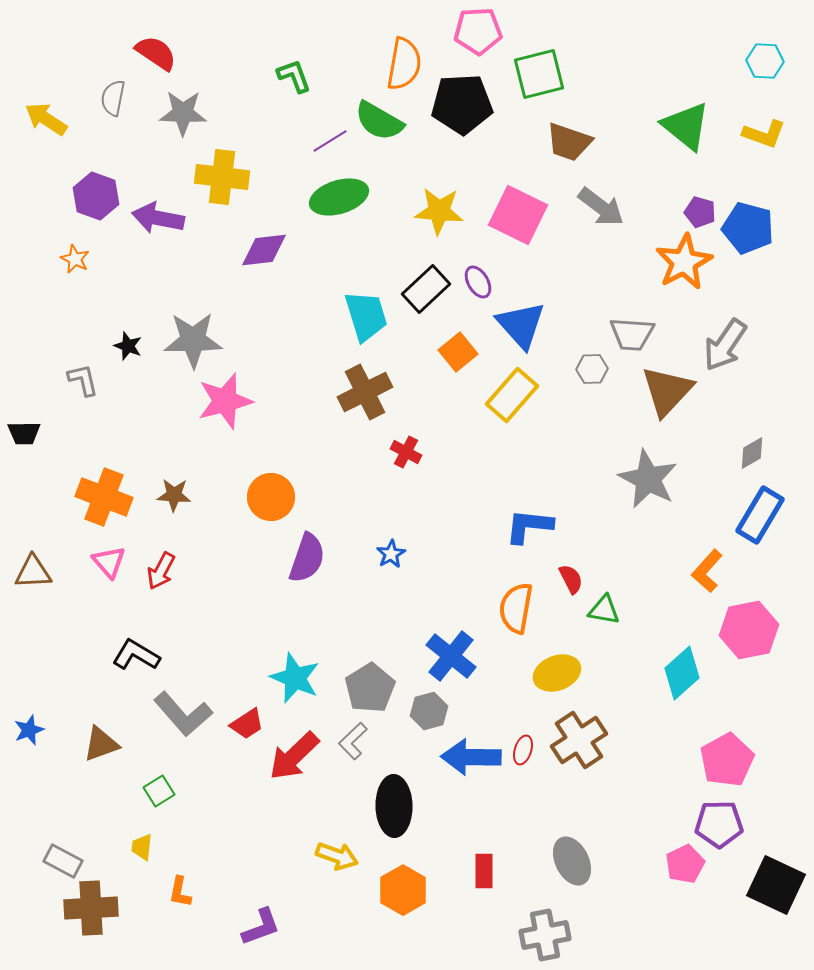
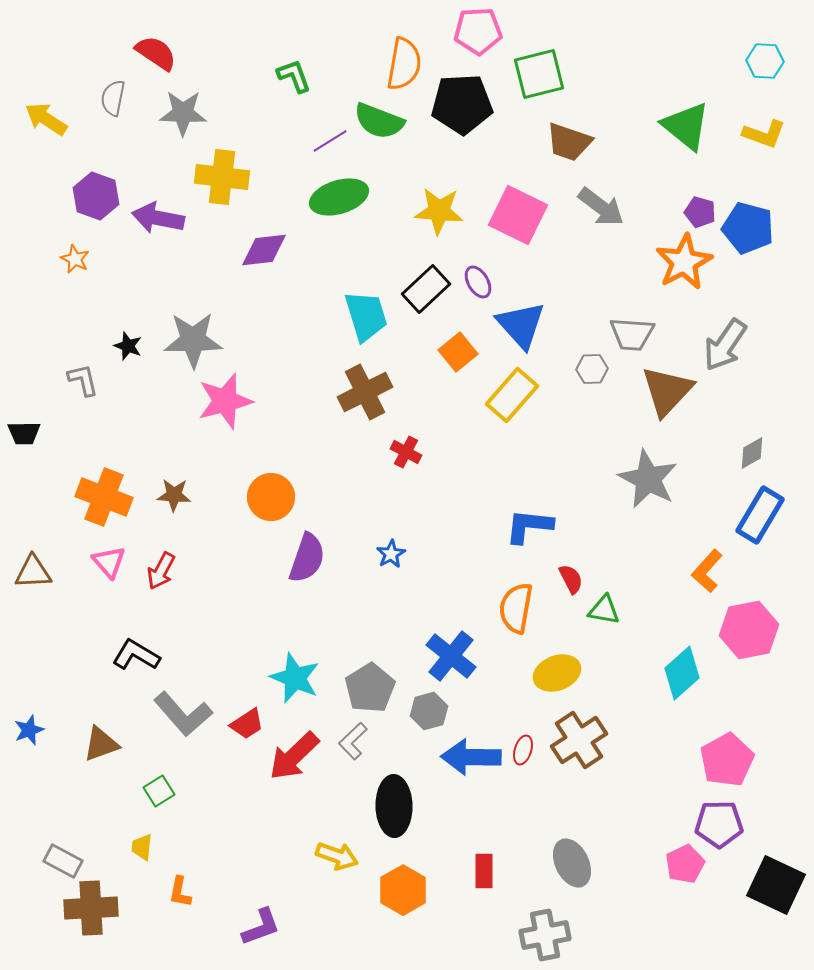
green semicircle at (379, 121): rotated 9 degrees counterclockwise
gray ellipse at (572, 861): moved 2 px down
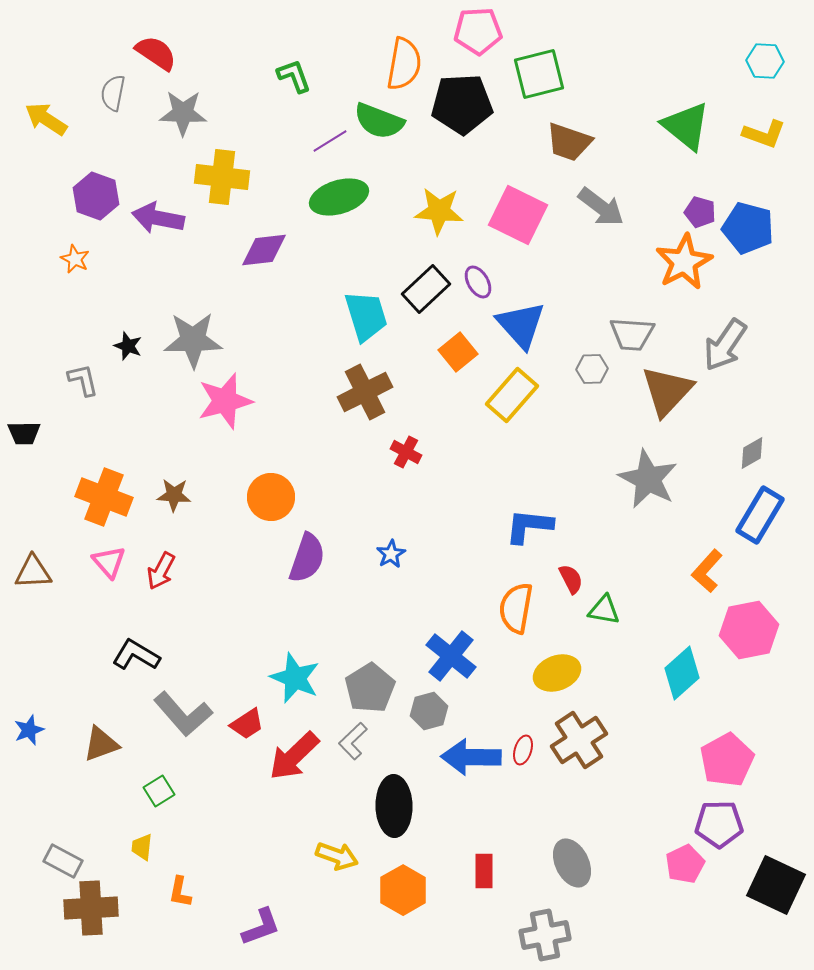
gray semicircle at (113, 98): moved 5 px up
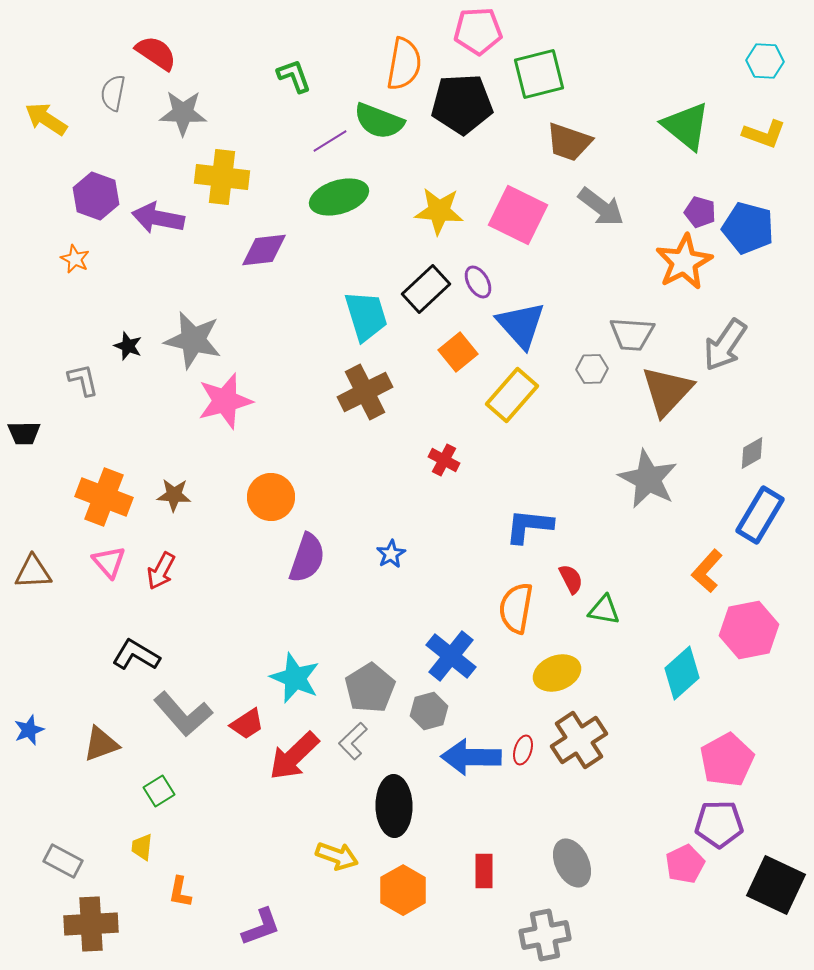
gray star at (193, 340): rotated 14 degrees clockwise
red cross at (406, 452): moved 38 px right, 8 px down
brown cross at (91, 908): moved 16 px down
